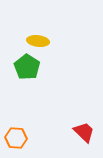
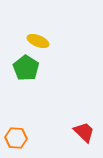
yellow ellipse: rotated 15 degrees clockwise
green pentagon: moved 1 px left, 1 px down
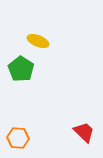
green pentagon: moved 5 px left, 1 px down
orange hexagon: moved 2 px right
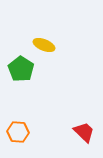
yellow ellipse: moved 6 px right, 4 px down
orange hexagon: moved 6 px up
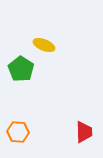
red trapezoid: rotated 45 degrees clockwise
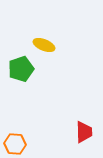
green pentagon: rotated 20 degrees clockwise
orange hexagon: moved 3 px left, 12 px down
